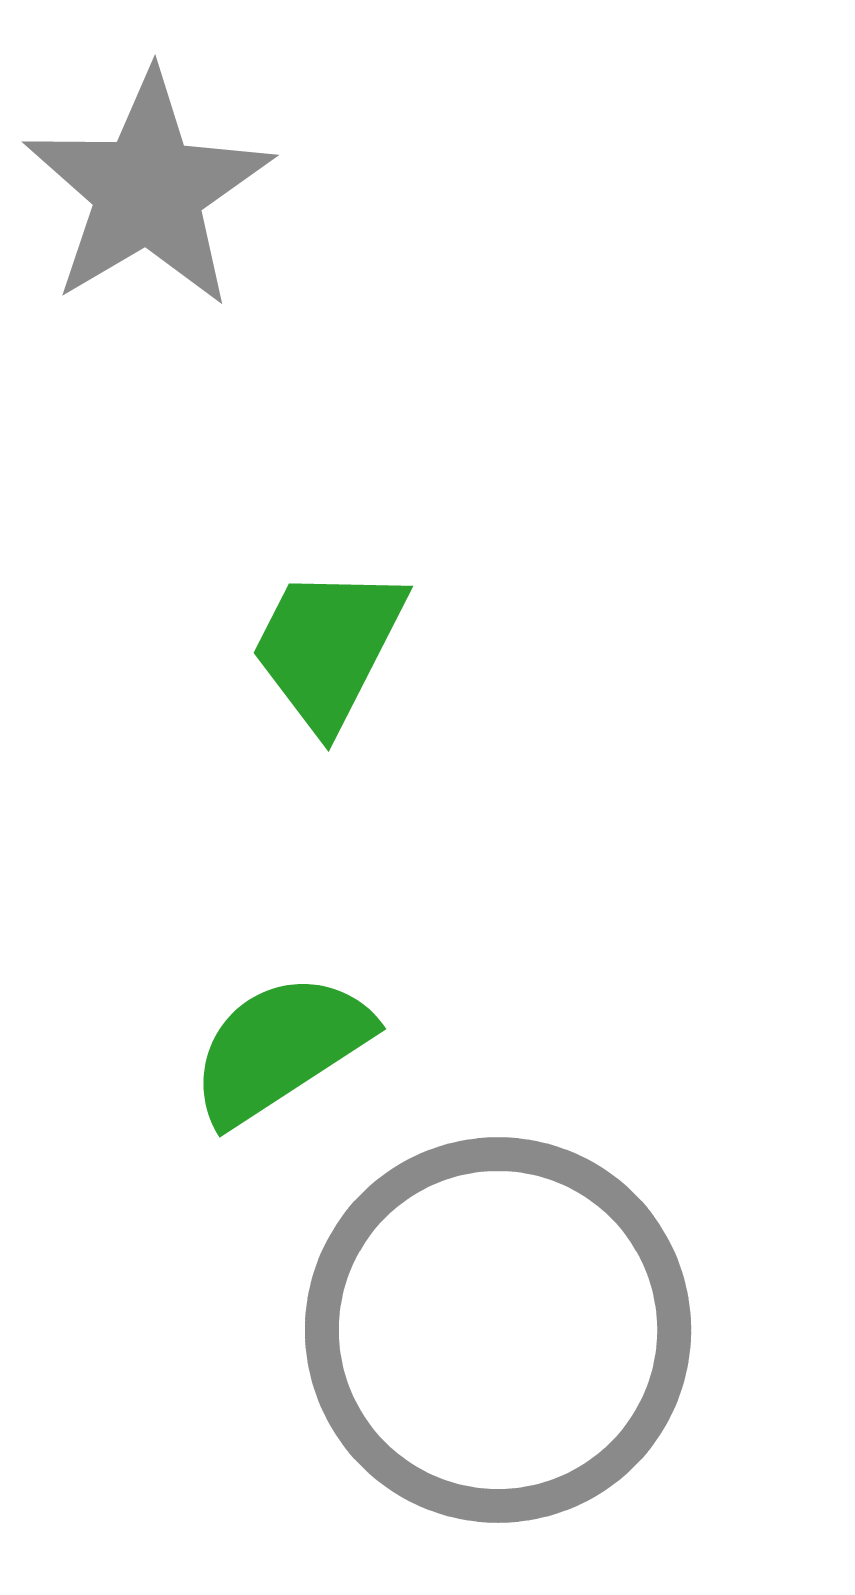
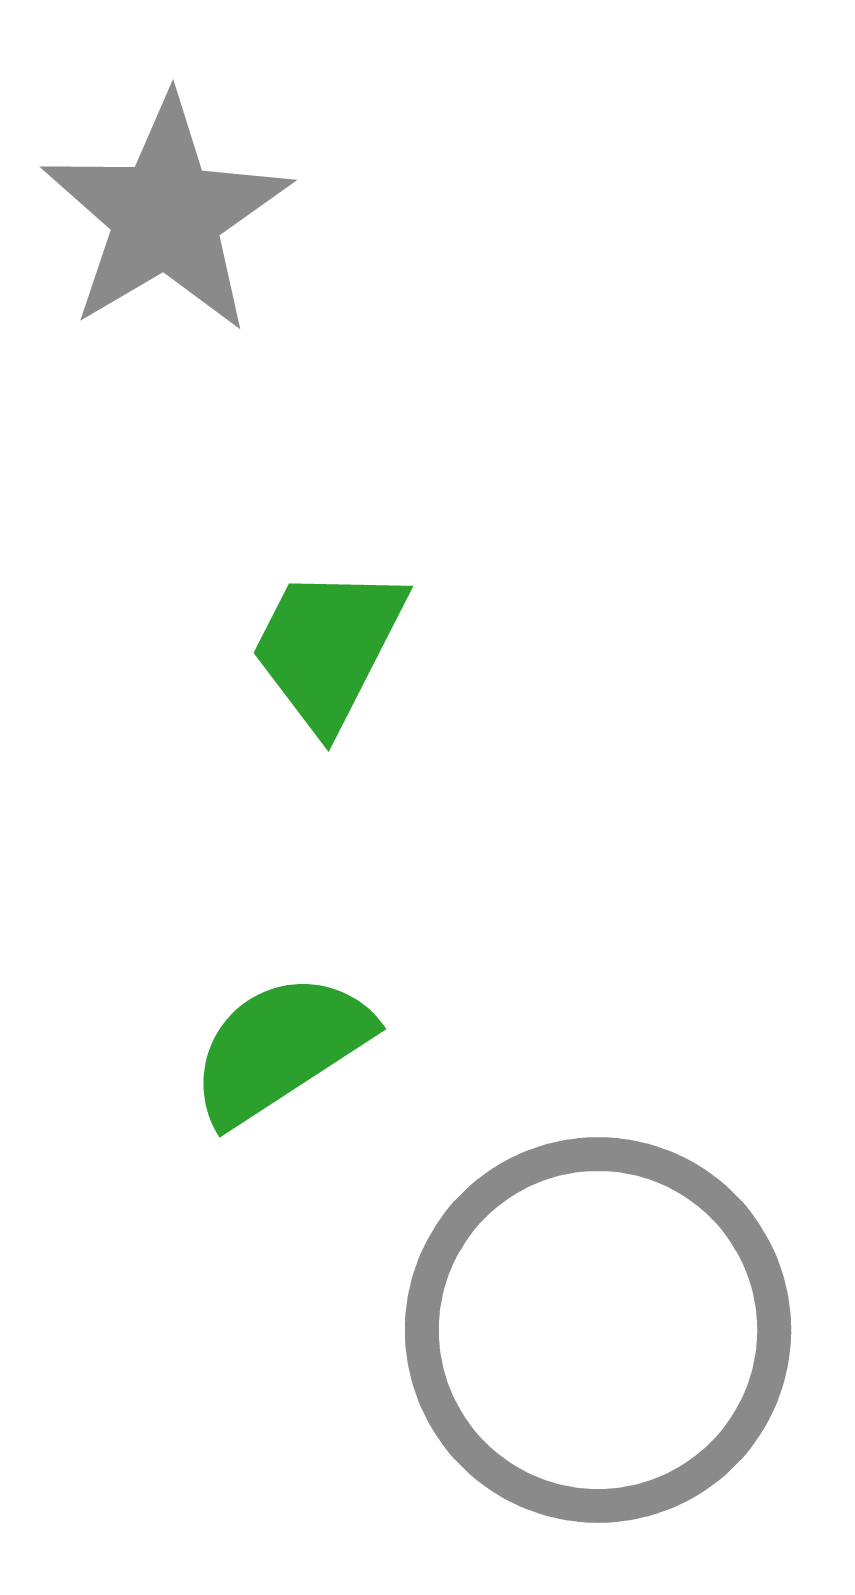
gray star: moved 18 px right, 25 px down
gray circle: moved 100 px right
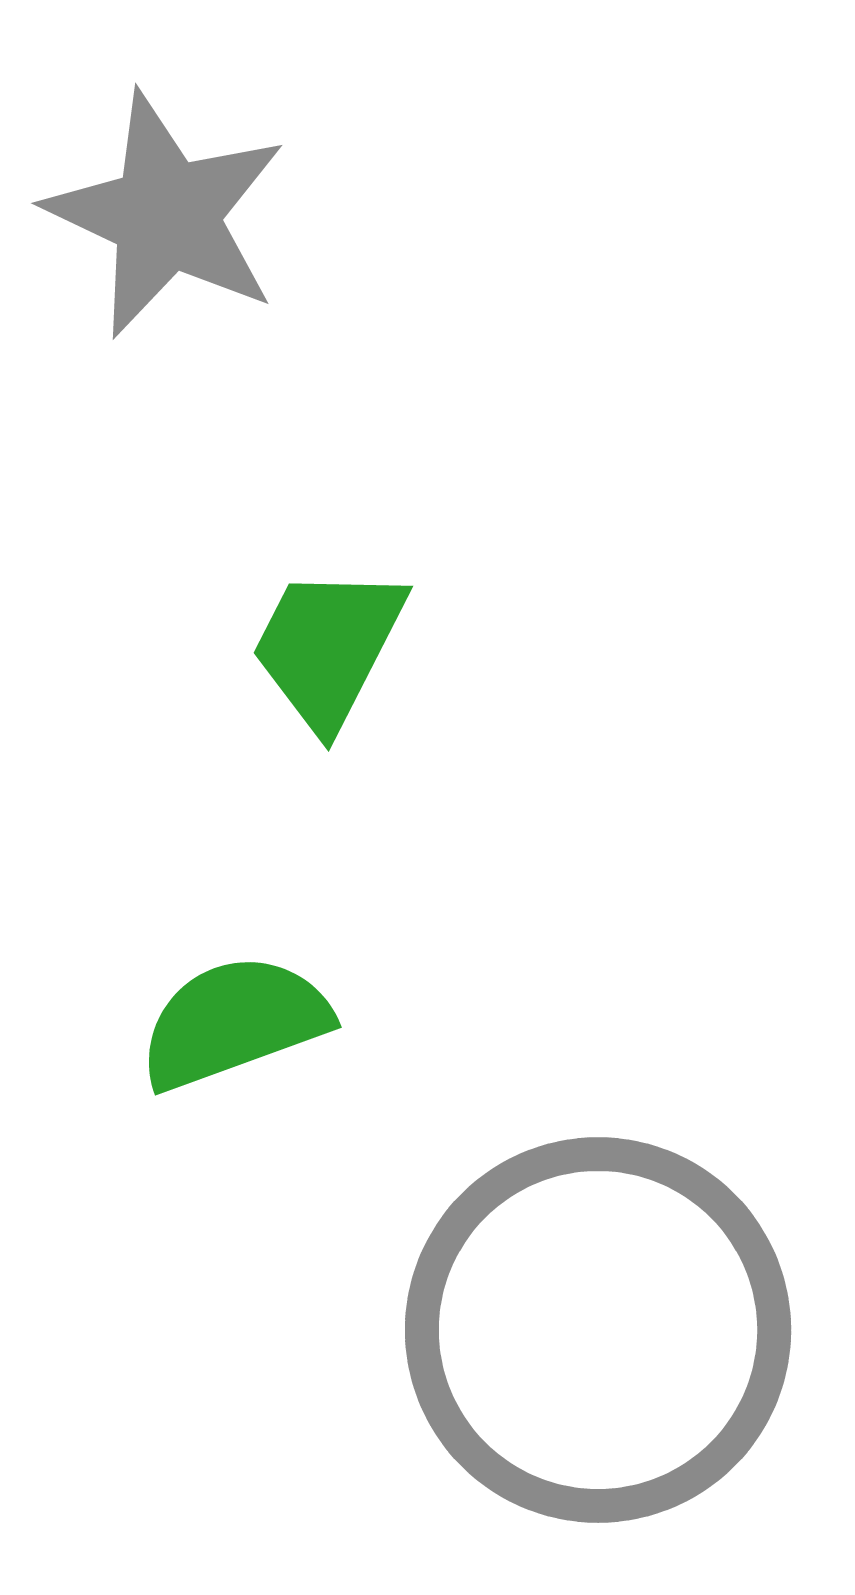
gray star: rotated 16 degrees counterclockwise
green semicircle: moved 46 px left, 26 px up; rotated 13 degrees clockwise
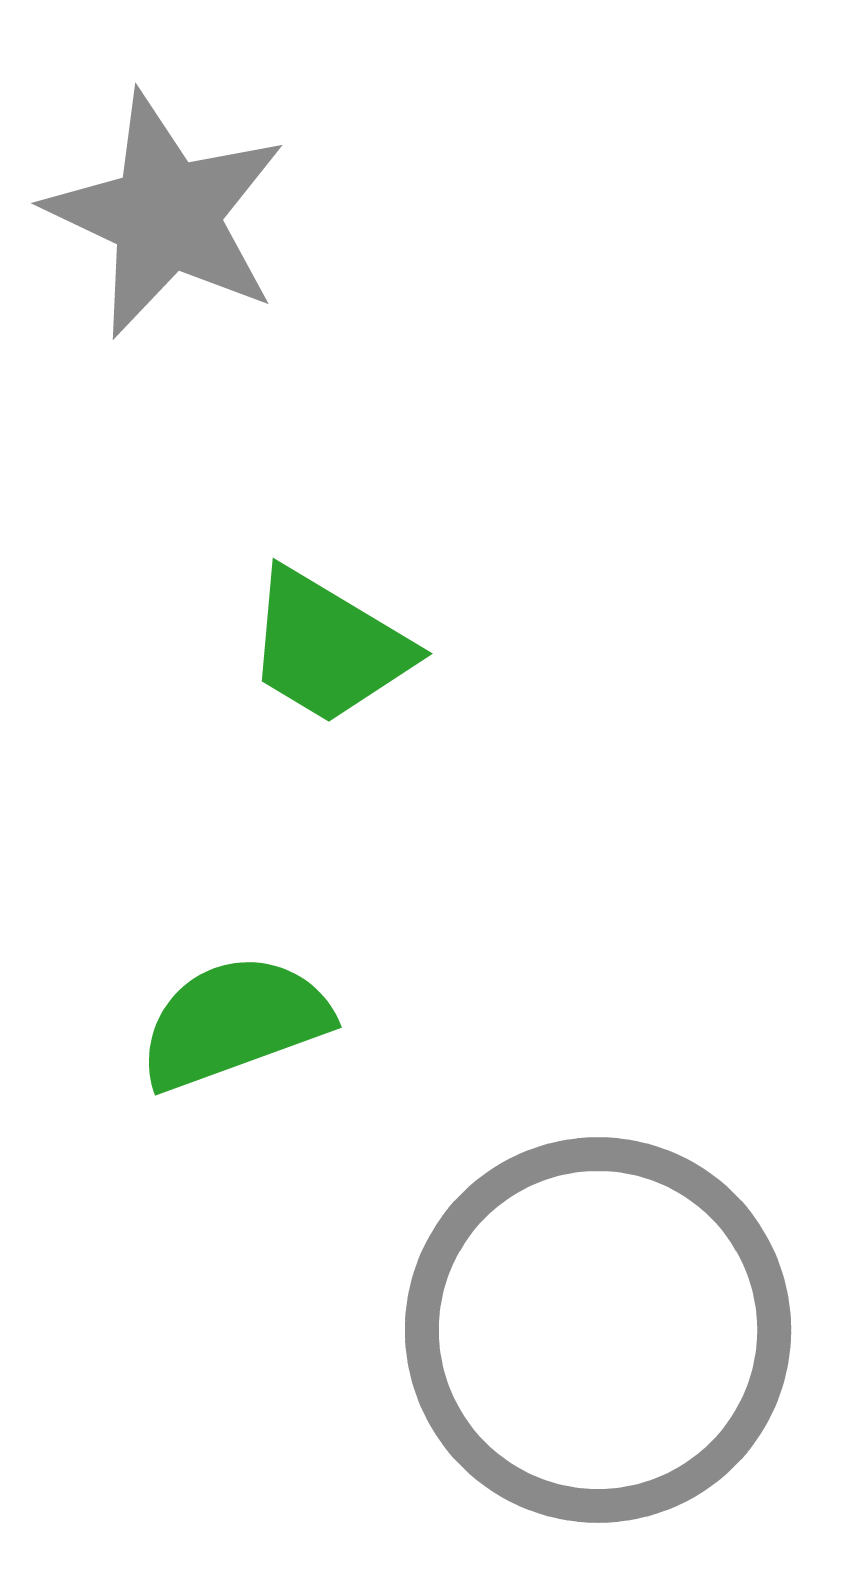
green trapezoid: rotated 86 degrees counterclockwise
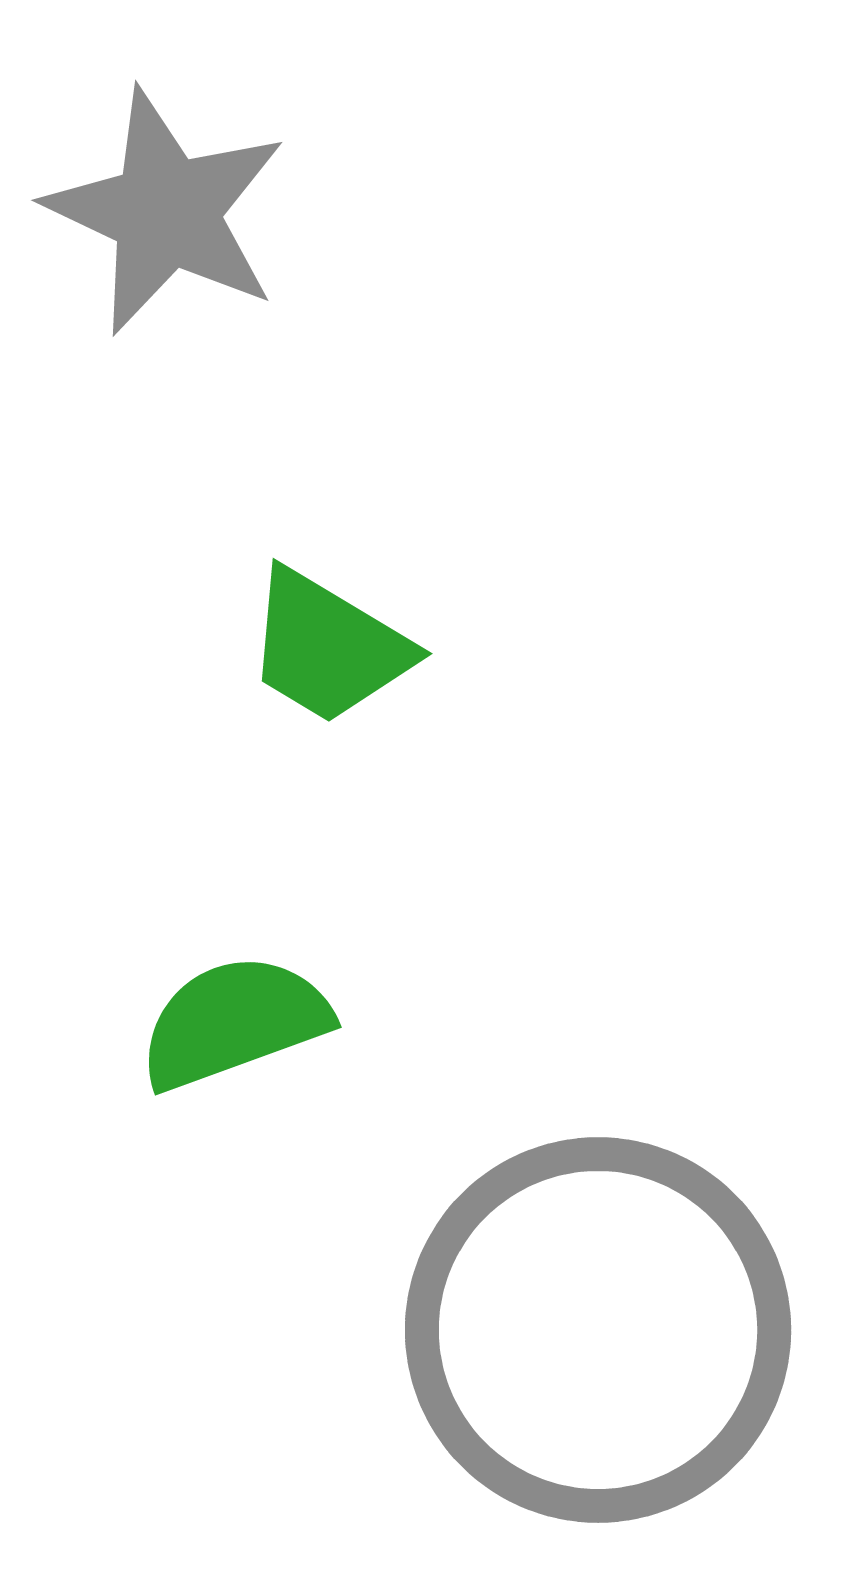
gray star: moved 3 px up
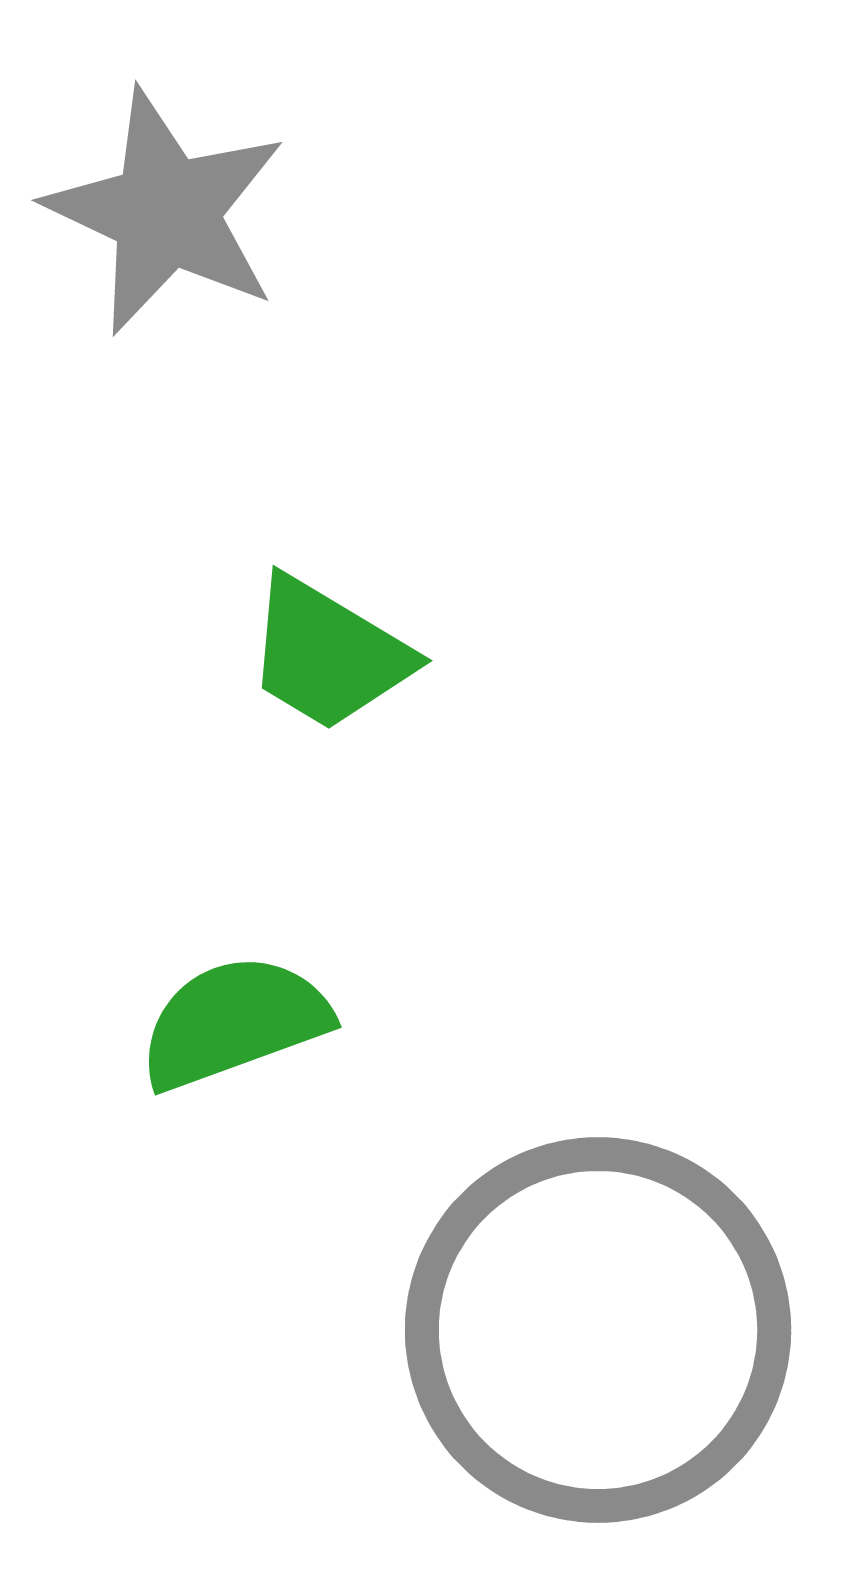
green trapezoid: moved 7 px down
